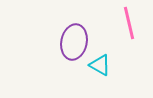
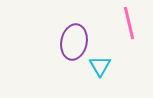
cyan triangle: moved 1 px down; rotated 30 degrees clockwise
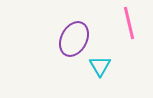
purple ellipse: moved 3 px up; rotated 16 degrees clockwise
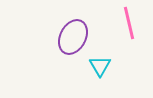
purple ellipse: moved 1 px left, 2 px up
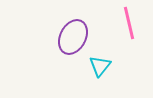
cyan triangle: rotated 10 degrees clockwise
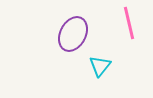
purple ellipse: moved 3 px up
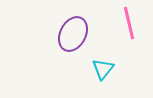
cyan triangle: moved 3 px right, 3 px down
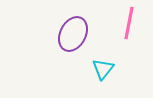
pink line: rotated 24 degrees clockwise
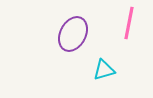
cyan triangle: moved 1 px right, 1 px down; rotated 35 degrees clockwise
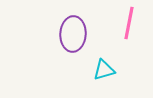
purple ellipse: rotated 24 degrees counterclockwise
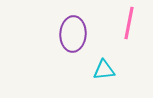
cyan triangle: rotated 10 degrees clockwise
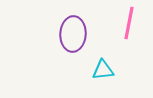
cyan triangle: moved 1 px left
